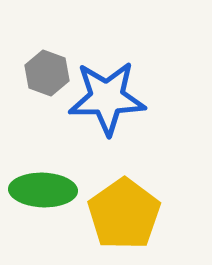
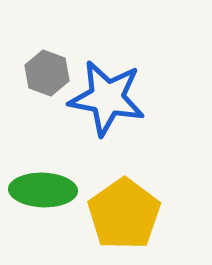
blue star: rotated 12 degrees clockwise
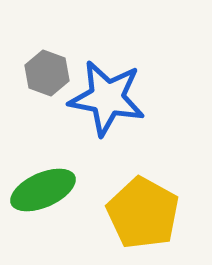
green ellipse: rotated 26 degrees counterclockwise
yellow pentagon: moved 19 px right, 1 px up; rotated 8 degrees counterclockwise
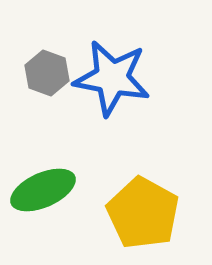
blue star: moved 5 px right, 20 px up
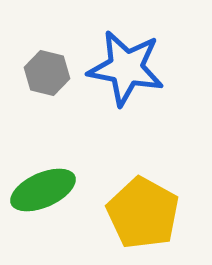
gray hexagon: rotated 6 degrees counterclockwise
blue star: moved 14 px right, 10 px up
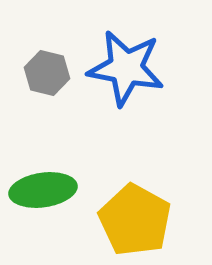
green ellipse: rotated 16 degrees clockwise
yellow pentagon: moved 8 px left, 7 px down
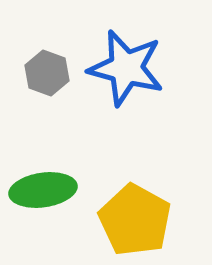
blue star: rotated 4 degrees clockwise
gray hexagon: rotated 6 degrees clockwise
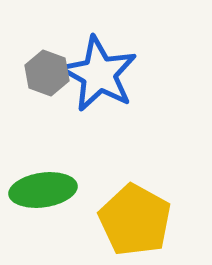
blue star: moved 27 px left, 6 px down; rotated 14 degrees clockwise
